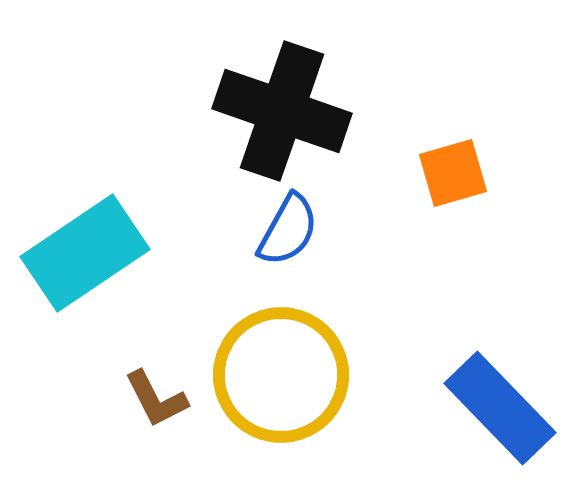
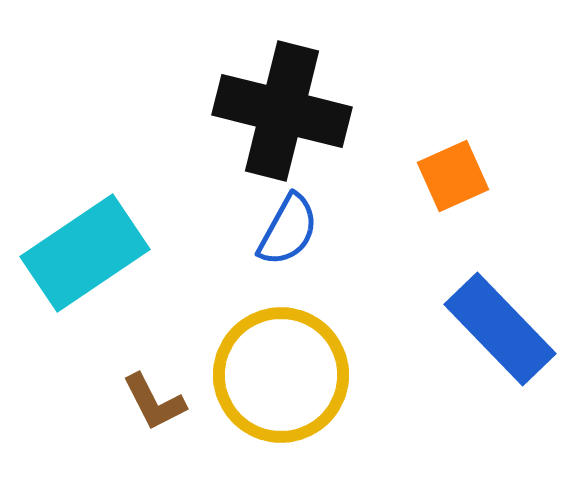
black cross: rotated 5 degrees counterclockwise
orange square: moved 3 px down; rotated 8 degrees counterclockwise
brown L-shape: moved 2 px left, 3 px down
blue rectangle: moved 79 px up
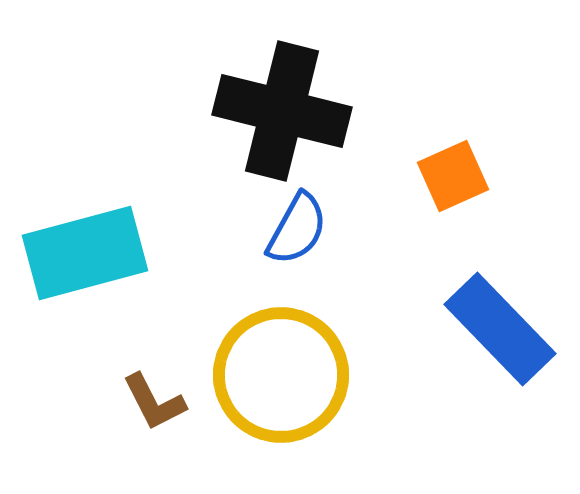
blue semicircle: moved 9 px right, 1 px up
cyan rectangle: rotated 19 degrees clockwise
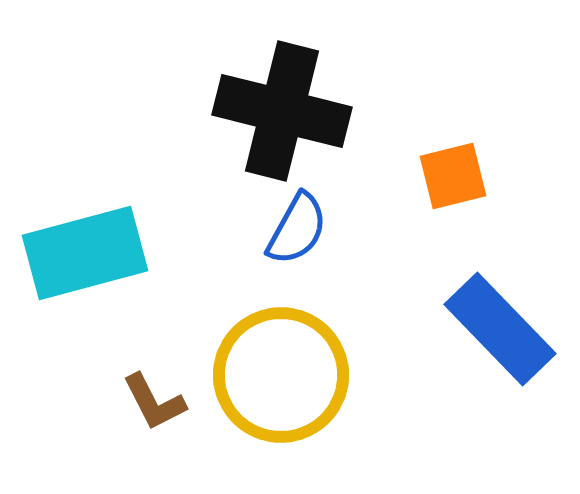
orange square: rotated 10 degrees clockwise
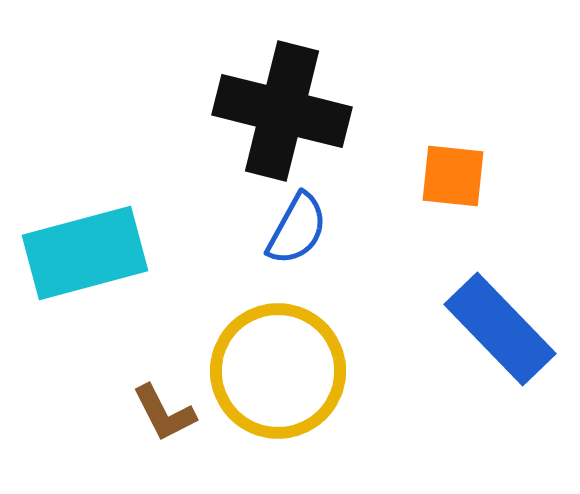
orange square: rotated 20 degrees clockwise
yellow circle: moved 3 px left, 4 px up
brown L-shape: moved 10 px right, 11 px down
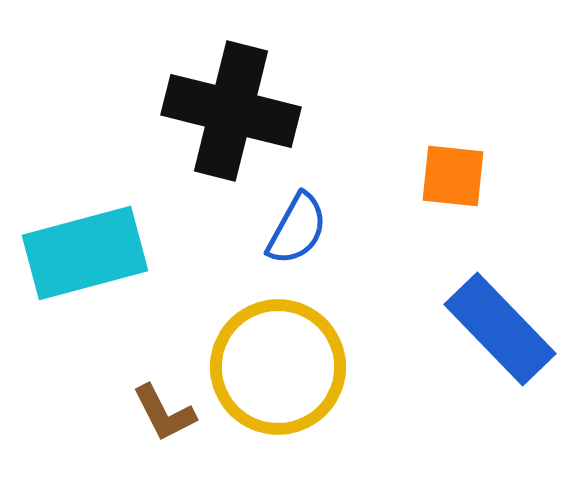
black cross: moved 51 px left
yellow circle: moved 4 px up
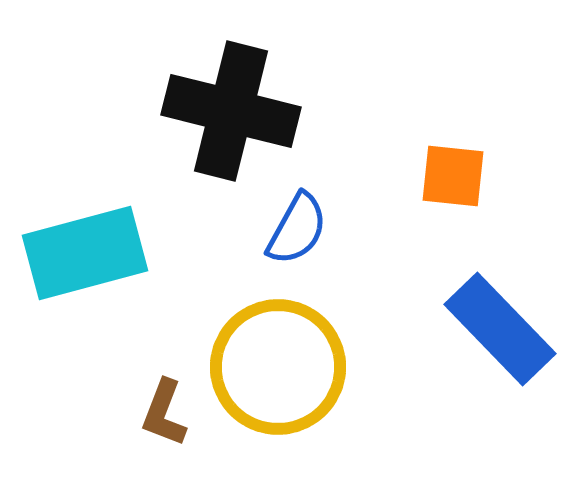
brown L-shape: rotated 48 degrees clockwise
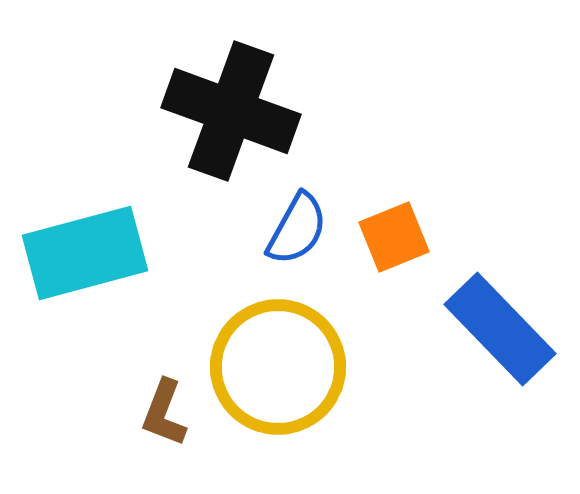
black cross: rotated 6 degrees clockwise
orange square: moved 59 px left, 61 px down; rotated 28 degrees counterclockwise
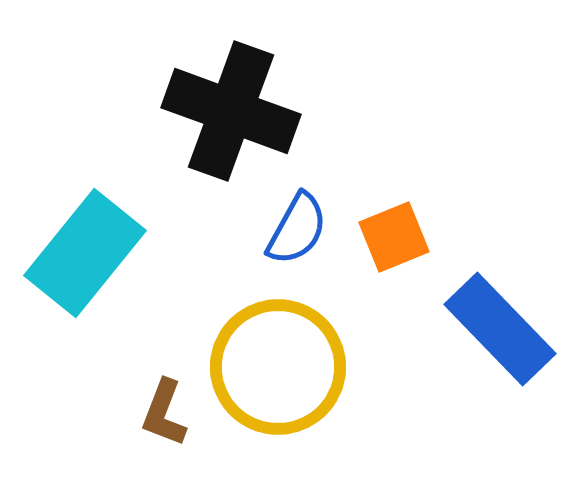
cyan rectangle: rotated 36 degrees counterclockwise
